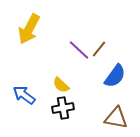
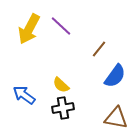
purple line: moved 18 px left, 24 px up
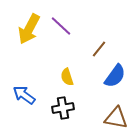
yellow semicircle: moved 6 px right, 8 px up; rotated 30 degrees clockwise
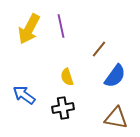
purple line: rotated 35 degrees clockwise
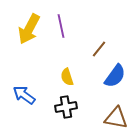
black cross: moved 3 px right, 1 px up
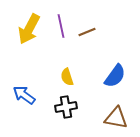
brown line: moved 12 px left, 17 px up; rotated 30 degrees clockwise
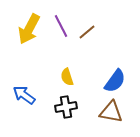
purple line: rotated 15 degrees counterclockwise
brown line: rotated 18 degrees counterclockwise
blue semicircle: moved 5 px down
brown triangle: moved 5 px left, 6 px up
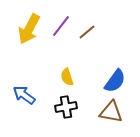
purple line: rotated 65 degrees clockwise
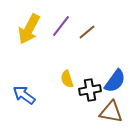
yellow semicircle: moved 2 px down
black cross: moved 24 px right, 17 px up
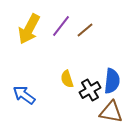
brown line: moved 2 px left, 2 px up
blue semicircle: moved 3 px left; rotated 30 degrees counterclockwise
black cross: rotated 20 degrees counterclockwise
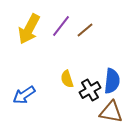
blue arrow: rotated 70 degrees counterclockwise
